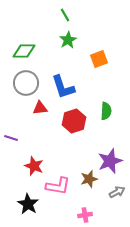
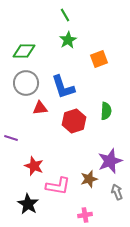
gray arrow: rotated 84 degrees counterclockwise
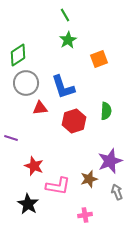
green diamond: moved 6 px left, 4 px down; rotated 35 degrees counterclockwise
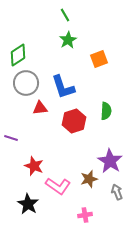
purple star: rotated 20 degrees counterclockwise
pink L-shape: rotated 25 degrees clockwise
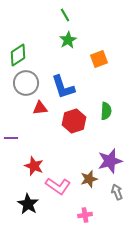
purple line: rotated 16 degrees counterclockwise
purple star: rotated 25 degrees clockwise
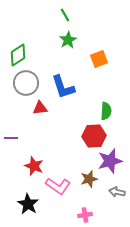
red hexagon: moved 20 px right, 15 px down; rotated 15 degrees clockwise
gray arrow: rotated 56 degrees counterclockwise
